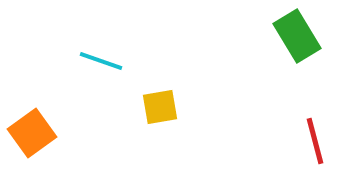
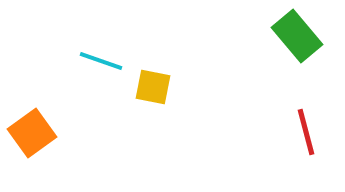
green rectangle: rotated 9 degrees counterclockwise
yellow square: moved 7 px left, 20 px up; rotated 21 degrees clockwise
red line: moved 9 px left, 9 px up
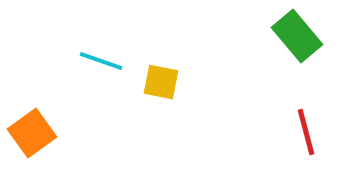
yellow square: moved 8 px right, 5 px up
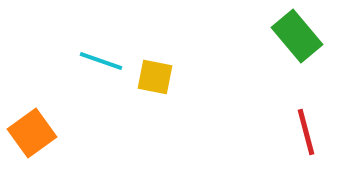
yellow square: moved 6 px left, 5 px up
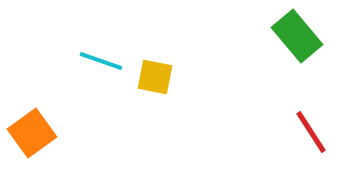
red line: moved 5 px right; rotated 18 degrees counterclockwise
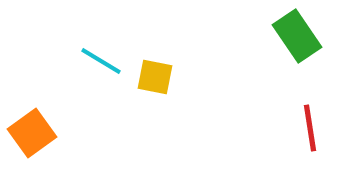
green rectangle: rotated 6 degrees clockwise
cyan line: rotated 12 degrees clockwise
red line: moved 1 px left, 4 px up; rotated 24 degrees clockwise
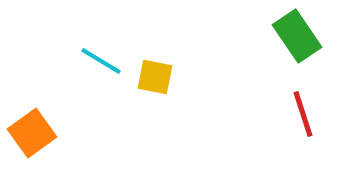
red line: moved 7 px left, 14 px up; rotated 9 degrees counterclockwise
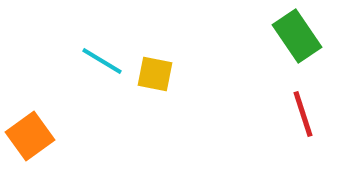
cyan line: moved 1 px right
yellow square: moved 3 px up
orange square: moved 2 px left, 3 px down
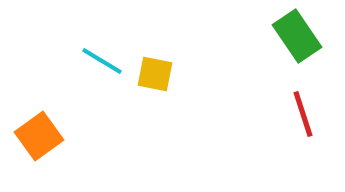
orange square: moved 9 px right
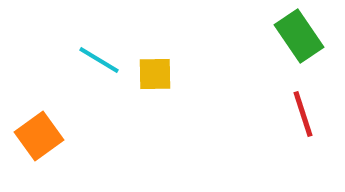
green rectangle: moved 2 px right
cyan line: moved 3 px left, 1 px up
yellow square: rotated 12 degrees counterclockwise
